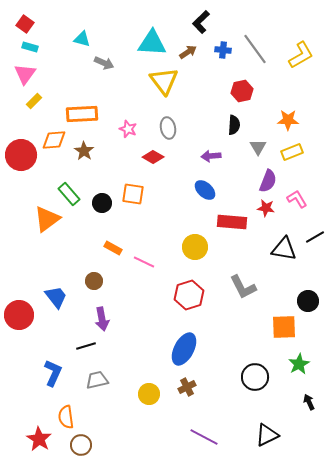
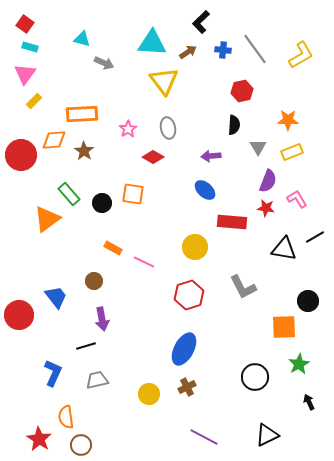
pink star at (128, 129): rotated 18 degrees clockwise
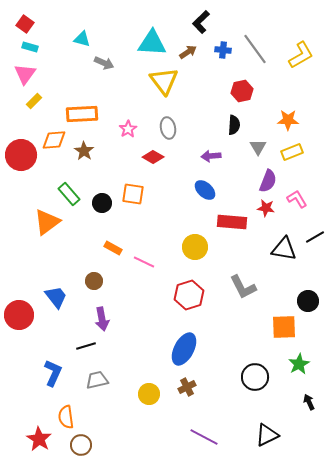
orange triangle at (47, 219): moved 3 px down
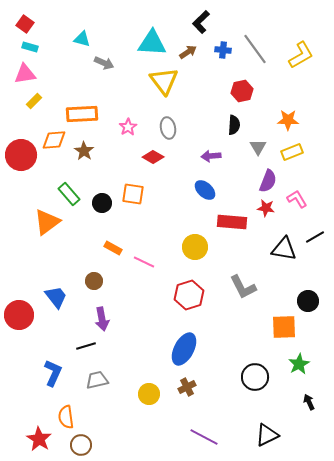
pink triangle at (25, 74): rotated 45 degrees clockwise
pink star at (128, 129): moved 2 px up
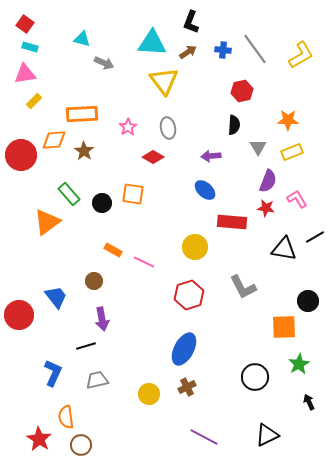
black L-shape at (201, 22): moved 10 px left; rotated 25 degrees counterclockwise
orange rectangle at (113, 248): moved 2 px down
